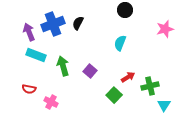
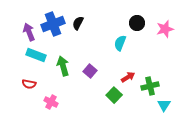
black circle: moved 12 px right, 13 px down
red semicircle: moved 5 px up
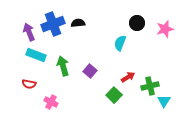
black semicircle: rotated 56 degrees clockwise
cyan triangle: moved 4 px up
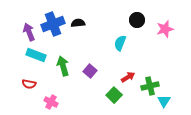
black circle: moved 3 px up
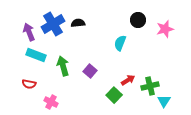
black circle: moved 1 px right
blue cross: rotated 10 degrees counterclockwise
red arrow: moved 3 px down
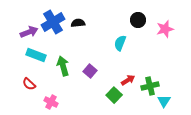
blue cross: moved 2 px up
purple arrow: rotated 90 degrees clockwise
red semicircle: rotated 32 degrees clockwise
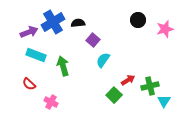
cyan semicircle: moved 17 px left, 17 px down; rotated 14 degrees clockwise
purple square: moved 3 px right, 31 px up
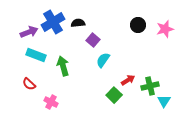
black circle: moved 5 px down
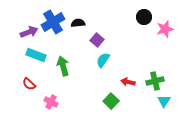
black circle: moved 6 px right, 8 px up
purple square: moved 4 px right
red arrow: moved 2 px down; rotated 136 degrees counterclockwise
green cross: moved 5 px right, 5 px up
green square: moved 3 px left, 6 px down
